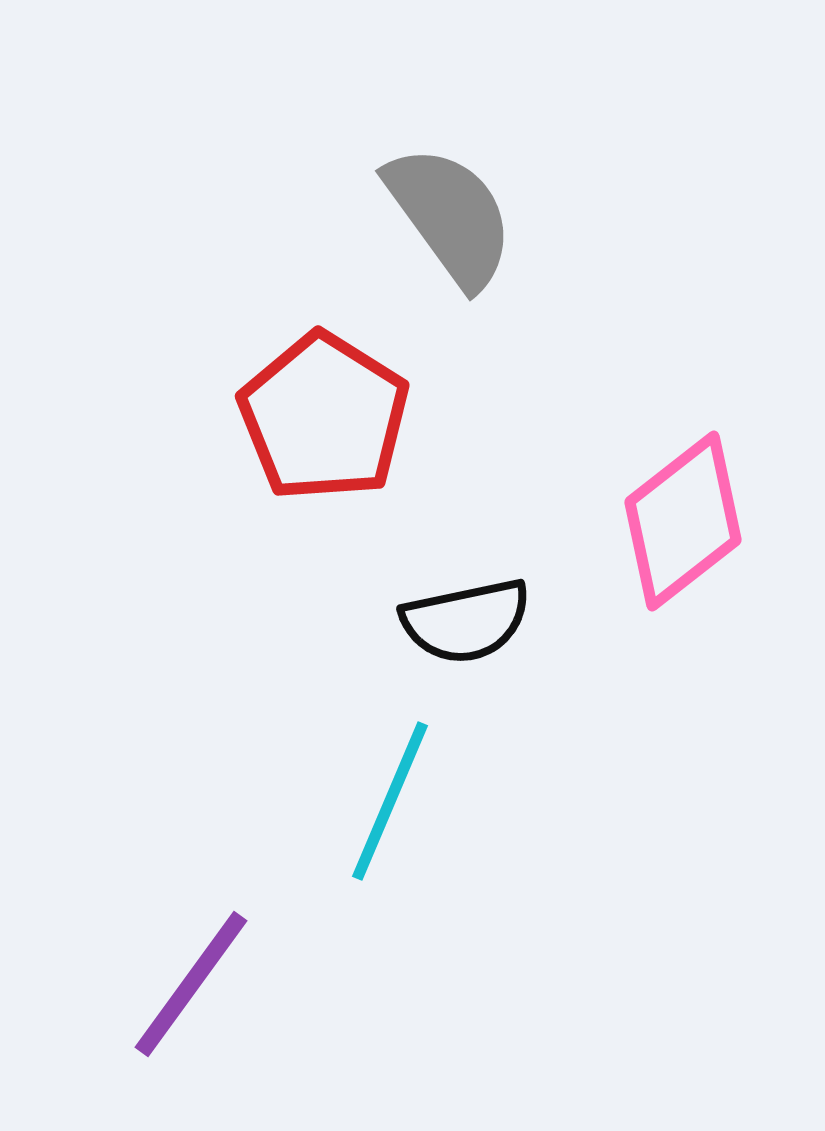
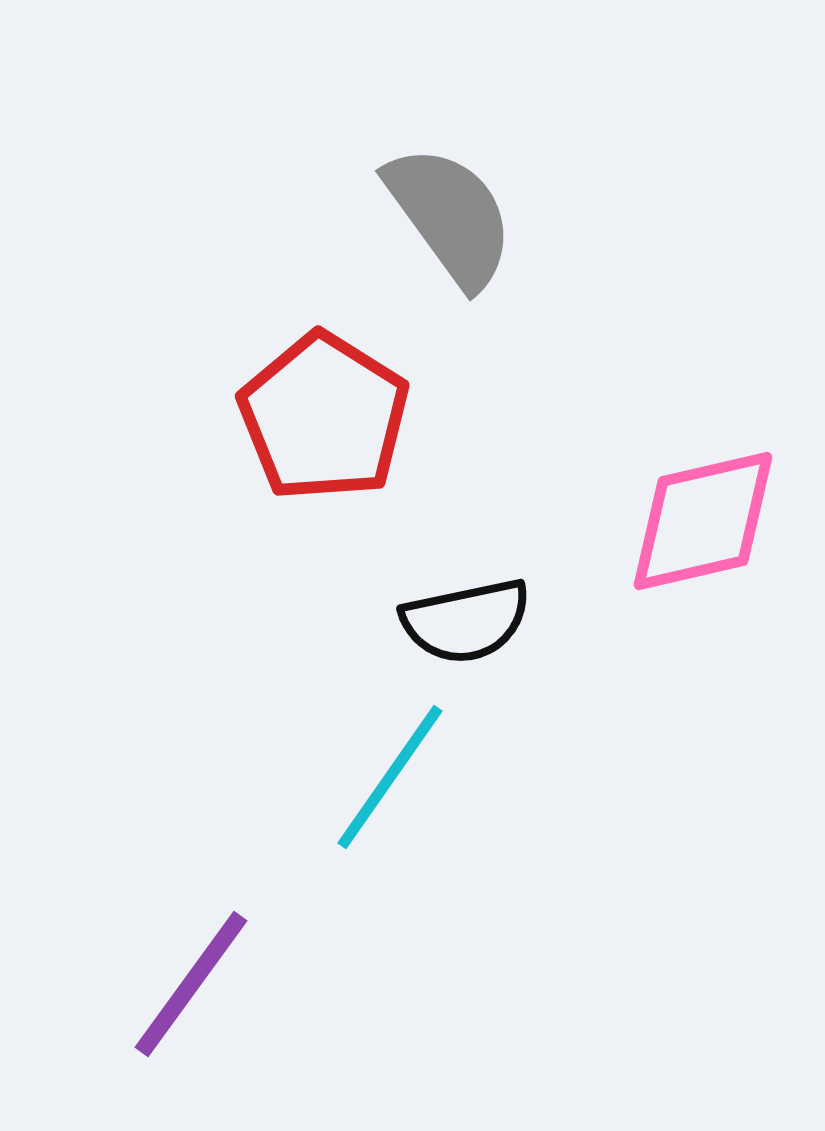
pink diamond: moved 20 px right; rotated 25 degrees clockwise
cyan line: moved 24 px up; rotated 12 degrees clockwise
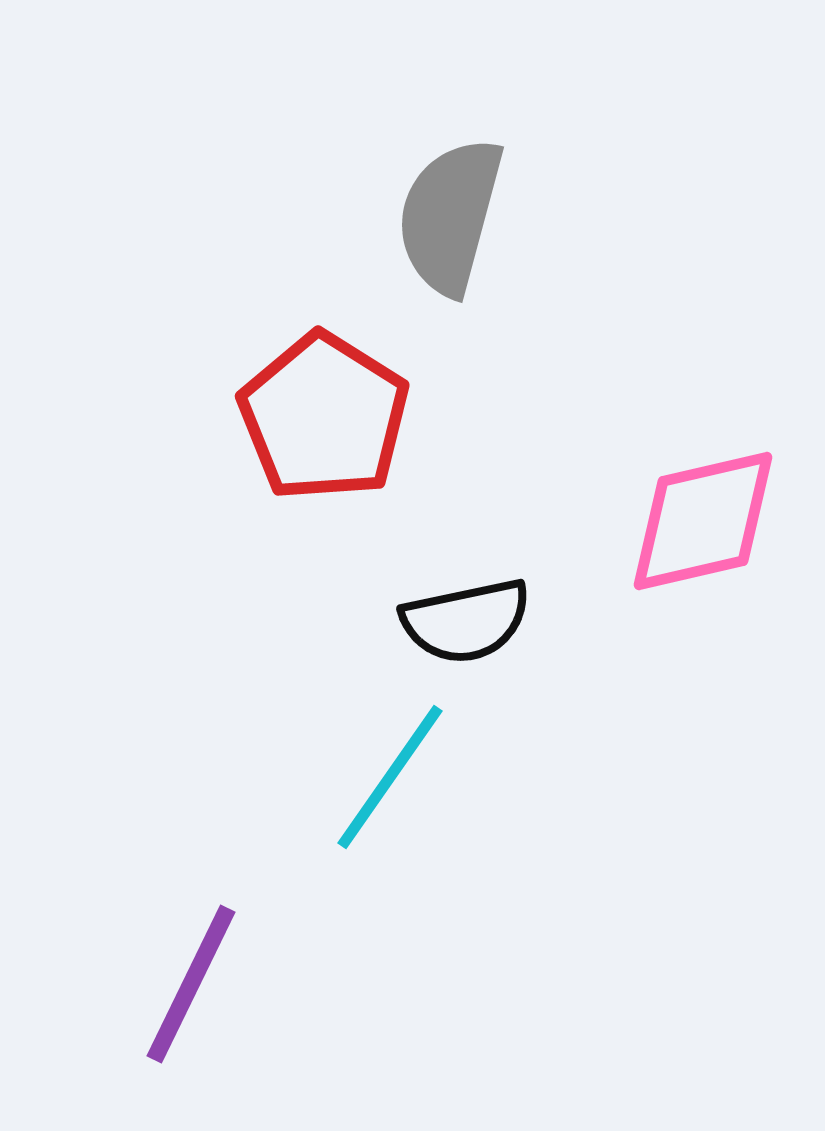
gray semicircle: rotated 129 degrees counterclockwise
purple line: rotated 10 degrees counterclockwise
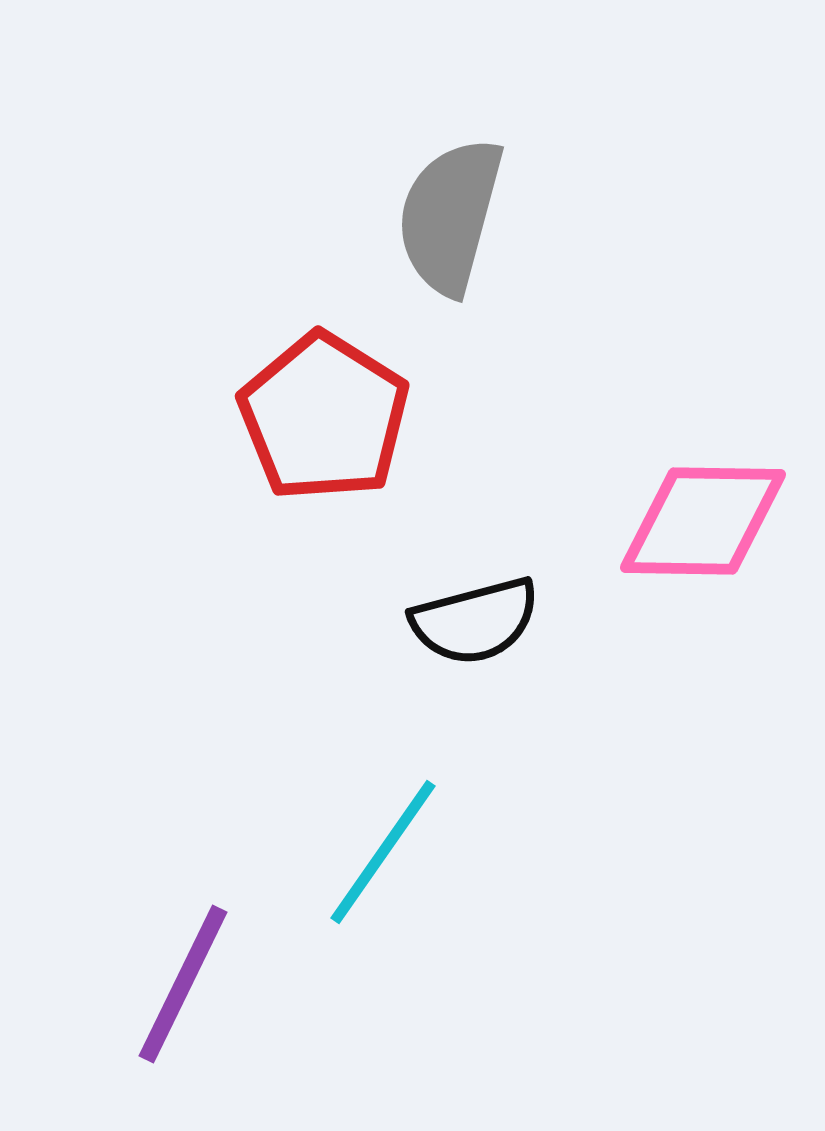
pink diamond: rotated 14 degrees clockwise
black semicircle: moved 9 px right; rotated 3 degrees counterclockwise
cyan line: moved 7 px left, 75 px down
purple line: moved 8 px left
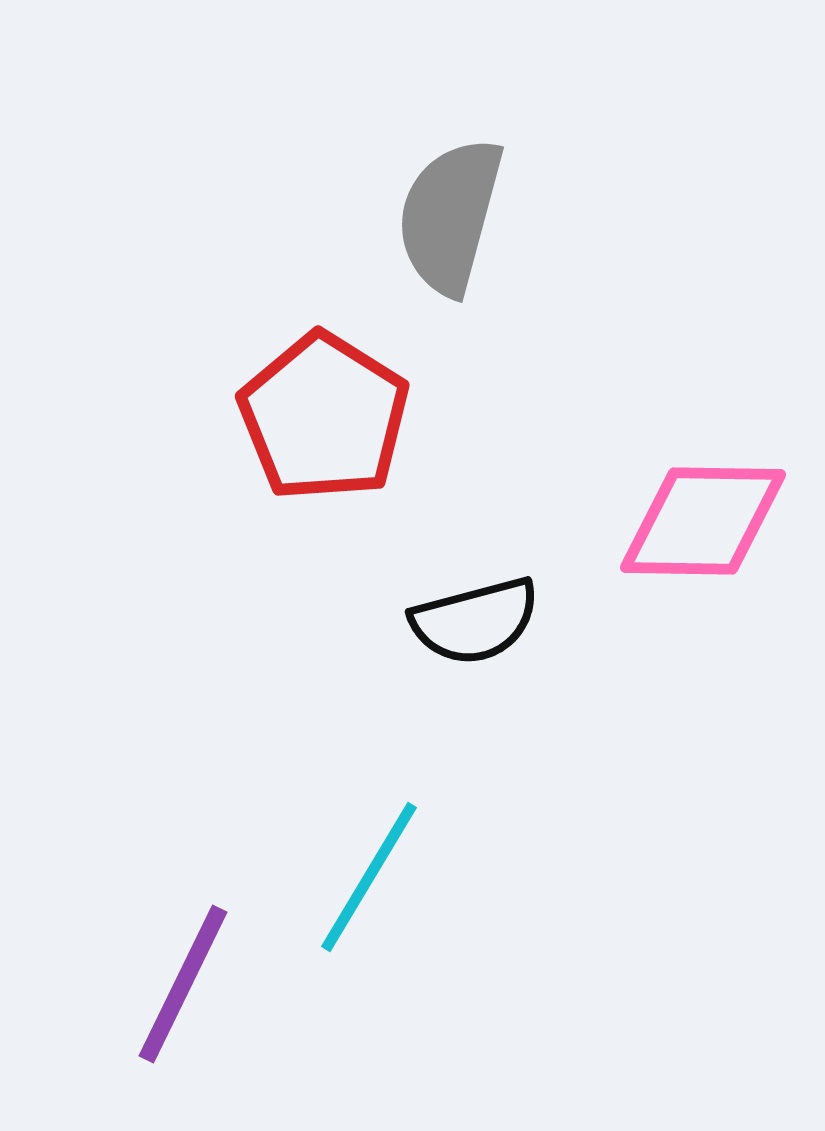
cyan line: moved 14 px left, 25 px down; rotated 4 degrees counterclockwise
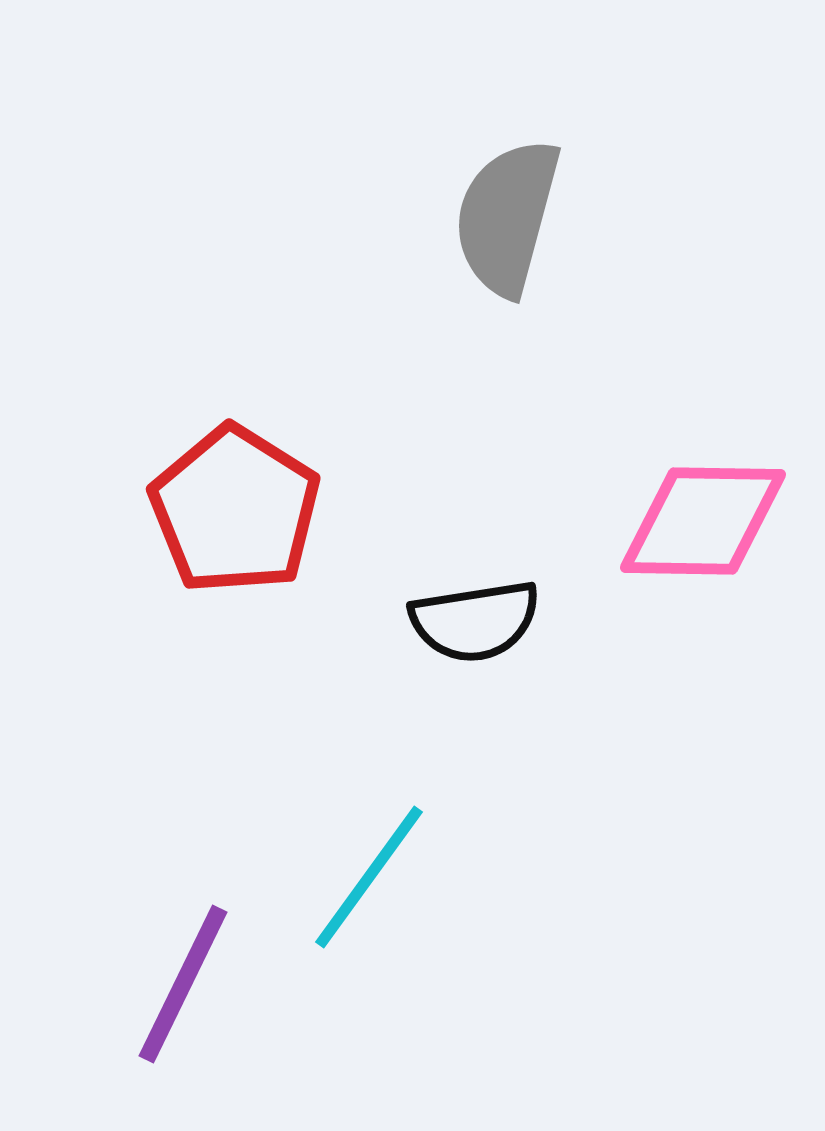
gray semicircle: moved 57 px right, 1 px down
red pentagon: moved 89 px left, 93 px down
black semicircle: rotated 6 degrees clockwise
cyan line: rotated 5 degrees clockwise
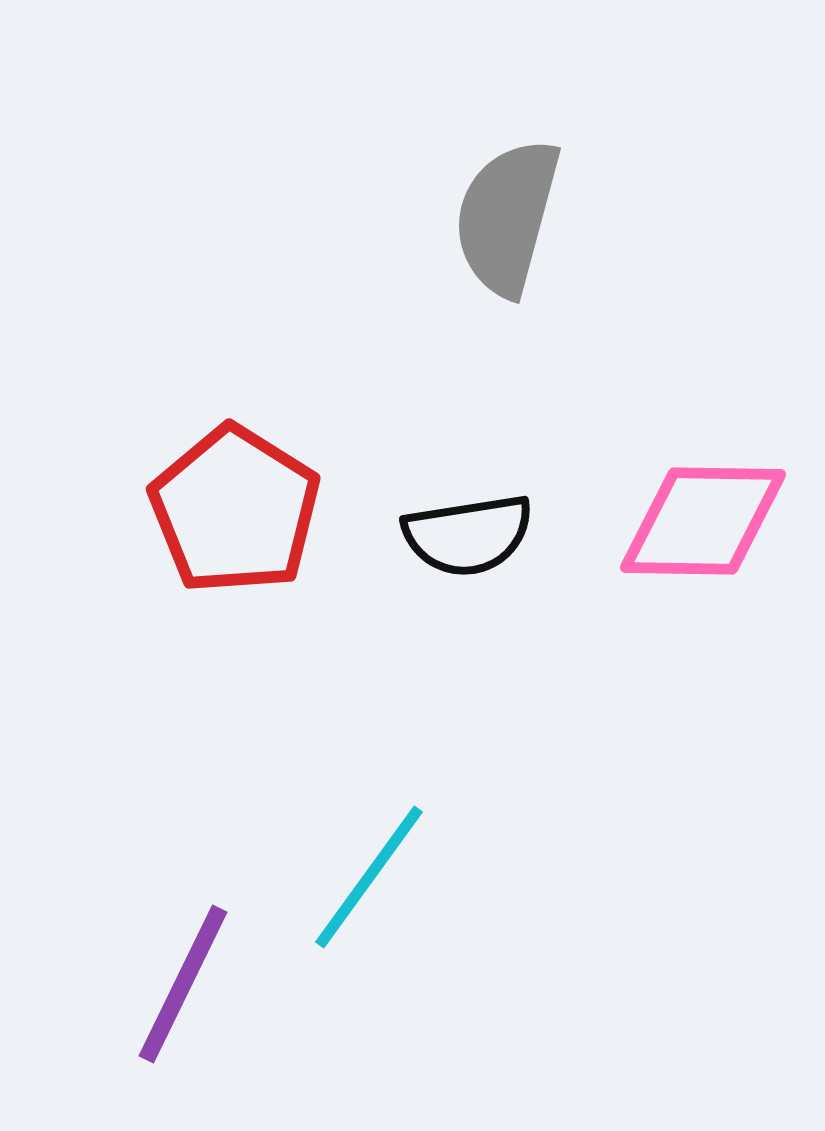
black semicircle: moved 7 px left, 86 px up
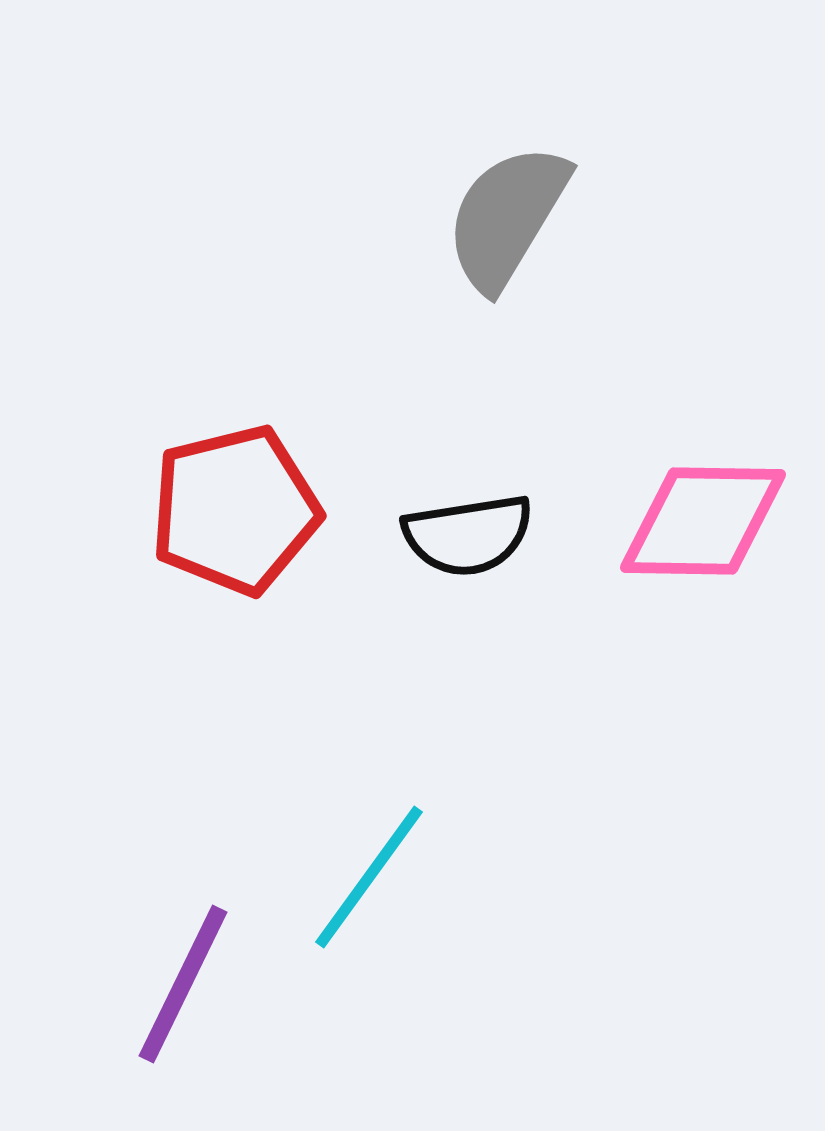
gray semicircle: rotated 16 degrees clockwise
red pentagon: rotated 26 degrees clockwise
